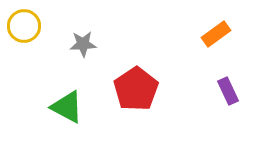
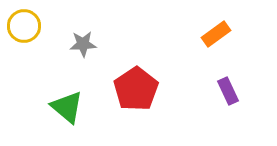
green triangle: rotated 12 degrees clockwise
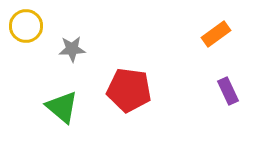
yellow circle: moved 2 px right
gray star: moved 11 px left, 5 px down
red pentagon: moved 7 px left, 1 px down; rotated 30 degrees counterclockwise
green triangle: moved 5 px left
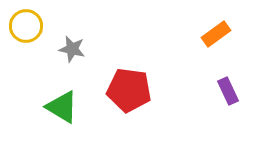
gray star: rotated 16 degrees clockwise
green triangle: rotated 9 degrees counterclockwise
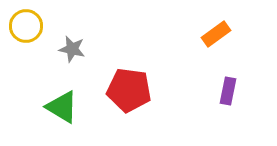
purple rectangle: rotated 36 degrees clockwise
